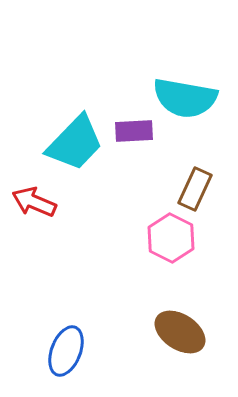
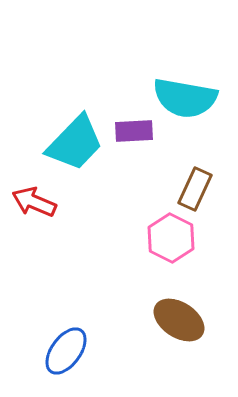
brown ellipse: moved 1 px left, 12 px up
blue ellipse: rotated 15 degrees clockwise
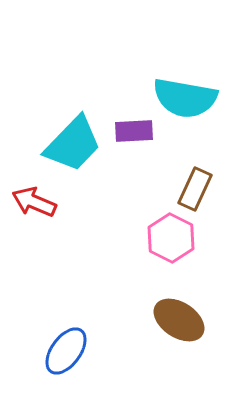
cyan trapezoid: moved 2 px left, 1 px down
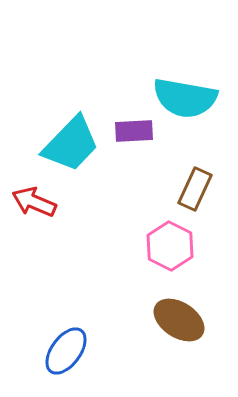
cyan trapezoid: moved 2 px left
pink hexagon: moved 1 px left, 8 px down
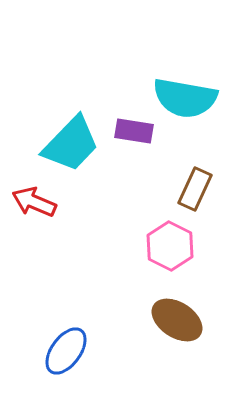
purple rectangle: rotated 12 degrees clockwise
brown ellipse: moved 2 px left
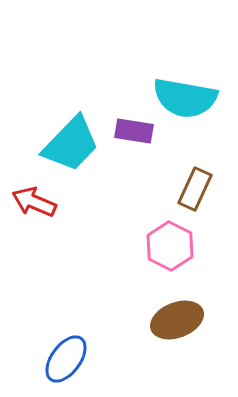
brown ellipse: rotated 54 degrees counterclockwise
blue ellipse: moved 8 px down
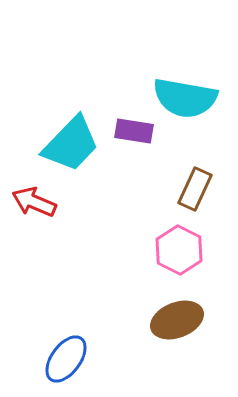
pink hexagon: moved 9 px right, 4 px down
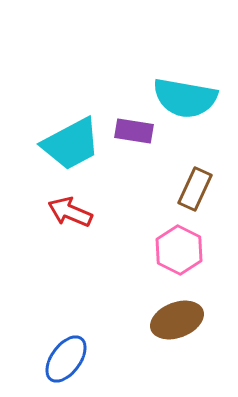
cyan trapezoid: rotated 18 degrees clockwise
red arrow: moved 36 px right, 10 px down
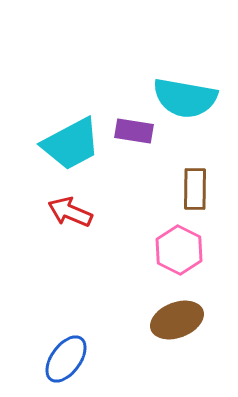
brown rectangle: rotated 24 degrees counterclockwise
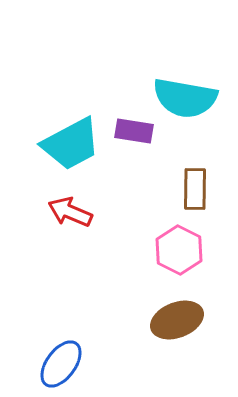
blue ellipse: moved 5 px left, 5 px down
